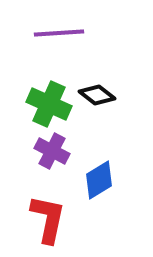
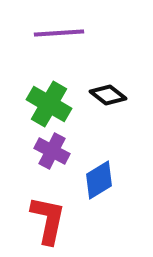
black diamond: moved 11 px right
green cross: rotated 6 degrees clockwise
red L-shape: moved 1 px down
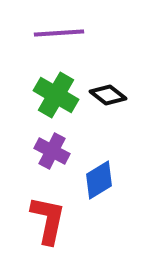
green cross: moved 7 px right, 9 px up
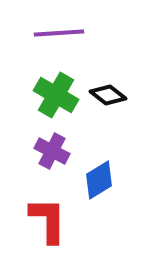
red L-shape: rotated 12 degrees counterclockwise
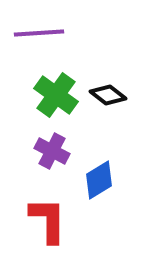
purple line: moved 20 px left
green cross: rotated 6 degrees clockwise
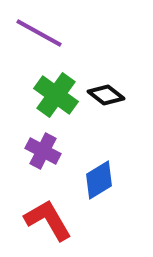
purple line: rotated 33 degrees clockwise
black diamond: moved 2 px left
purple cross: moved 9 px left
red L-shape: rotated 30 degrees counterclockwise
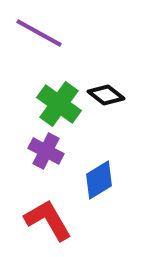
green cross: moved 3 px right, 9 px down
purple cross: moved 3 px right
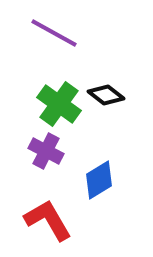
purple line: moved 15 px right
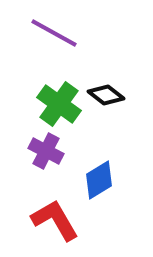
red L-shape: moved 7 px right
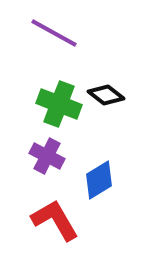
green cross: rotated 15 degrees counterclockwise
purple cross: moved 1 px right, 5 px down
